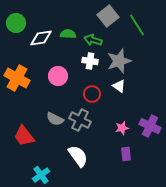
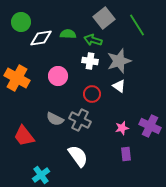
gray square: moved 4 px left, 2 px down
green circle: moved 5 px right, 1 px up
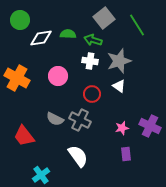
green circle: moved 1 px left, 2 px up
